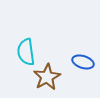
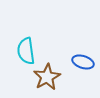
cyan semicircle: moved 1 px up
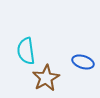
brown star: moved 1 px left, 1 px down
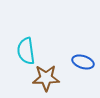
brown star: rotated 28 degrees clockwise
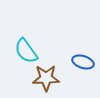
cyan semicircle: rotated 28 degrees counterclockwise
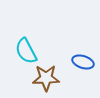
cyan semicircle: rotated 8 degrees clockwise
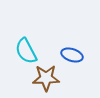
blue ellipse: moved 11 px left, 7 px up
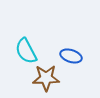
blue ellipse: moved 1 px left, 1 px down
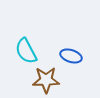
brown star: moved 2 px down
